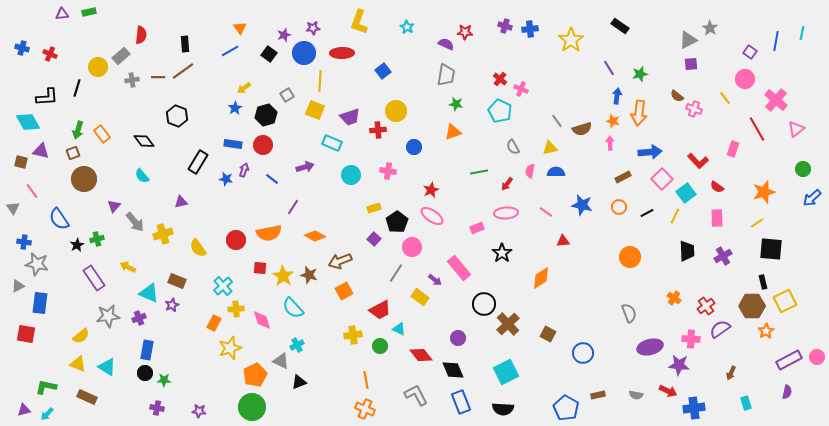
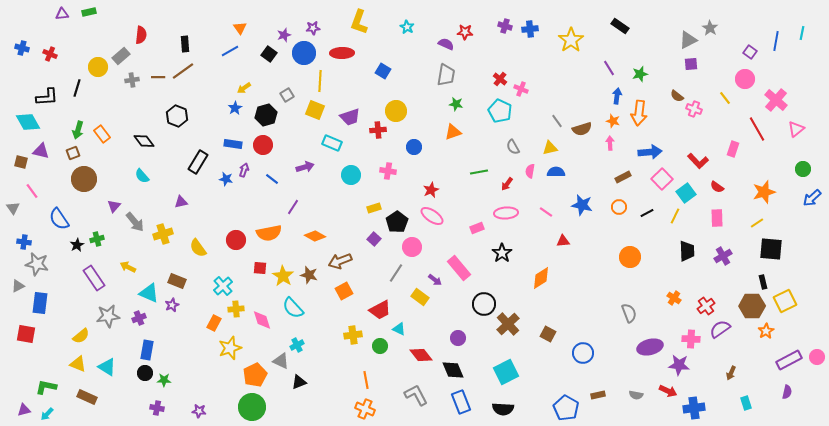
blue square at (383, 71): rotated 21 degrees counterclockwise
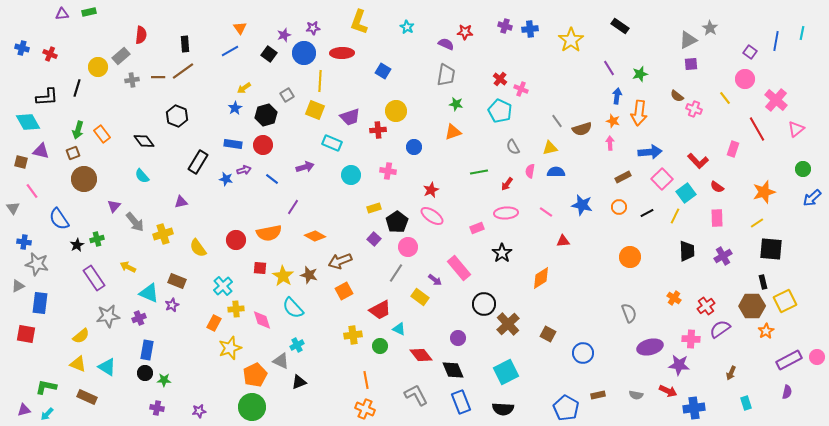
purple arrow at (244, 170): rotated 56 degrees clockwise
pink circle at (412, 247): moved 4 px left
purple star at (199, 411): rotated 16 degrees counterclockwise
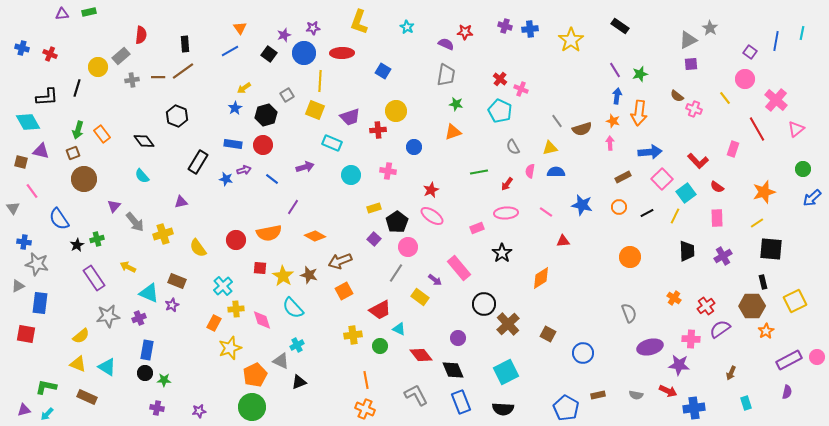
purple line at (609, 68): moved 6 px right, 2 px down
yellow square at (785, 301): moved 10 px right
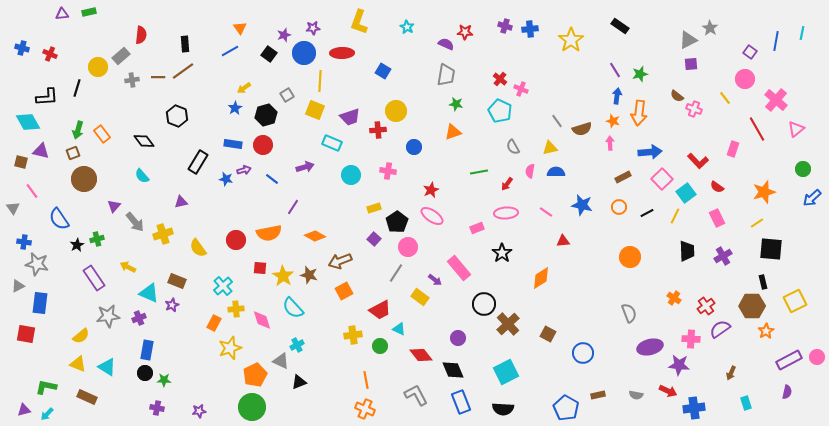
pink rectangle at (717, 218): rotated 24 degrees counterclockwise
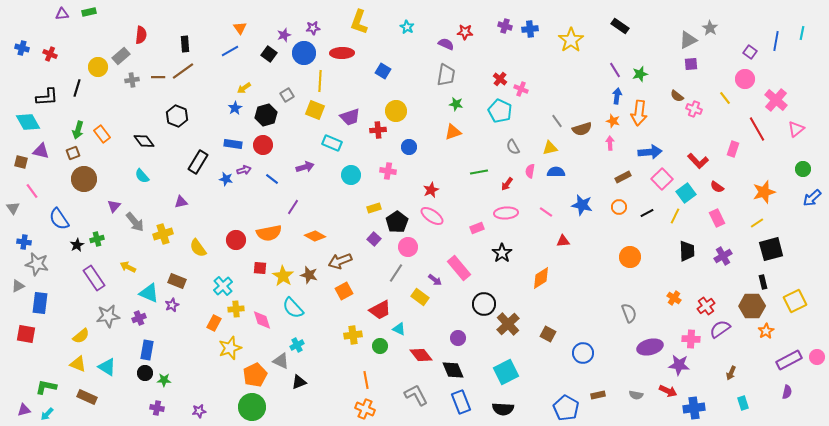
blue circle at (414, 147): moved 5 px left
black square at (771, 249): rotated 20 degrees counterclockwise
cyan rectangle at (746, 403): moved 3 px left
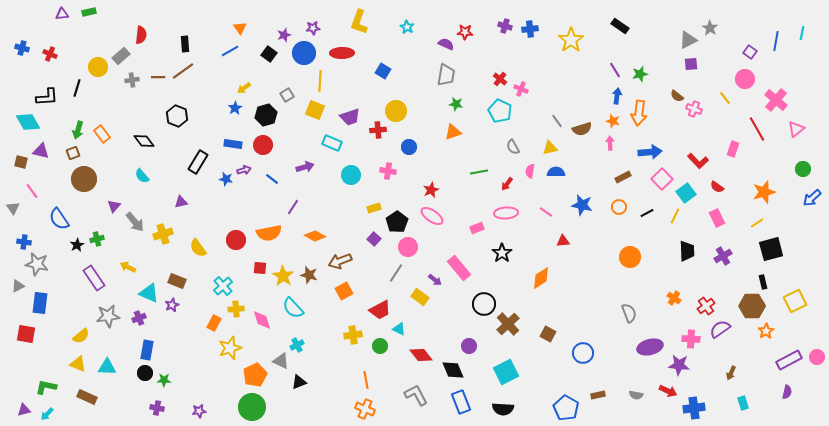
purple circle at (458, 338): moved 11 px right, 8 px down
cyan triangle at (107, 367): rotated 30 degrees counterclockwise
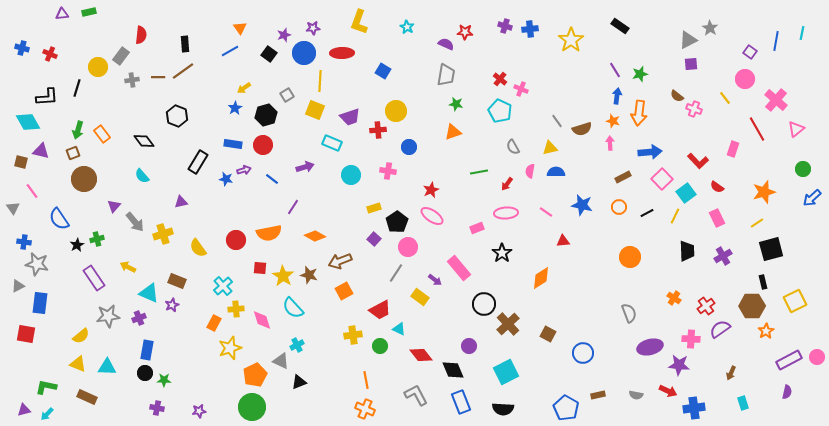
gray rectangle at (121, 56): rotated 12 degrees counterclockwise
